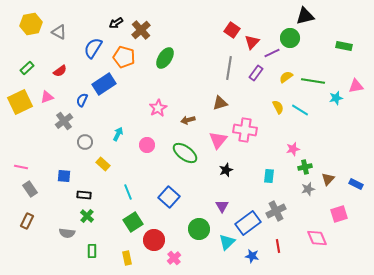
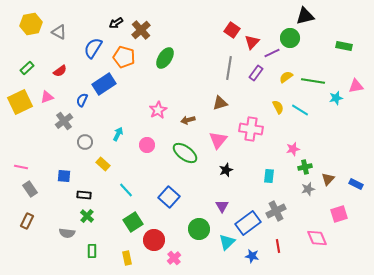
pink star at (158, 108): moved 2 px down
pink cross at (245, 130): moved 6 px right, 1 px up
cyan line at (128, 192): moved 2 px left, 2 px up; rotated 21 degrees counterclockwise
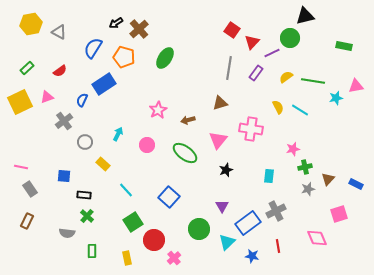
brown cross at (141, 30): moved 2 px left, 1 px up
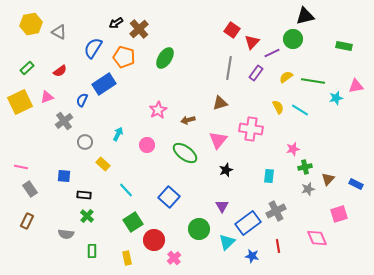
green circle at (290, 38): moved 3 px right, 1 px down
gray semicircle at (67, 233): moved 1 px left, 1 px down
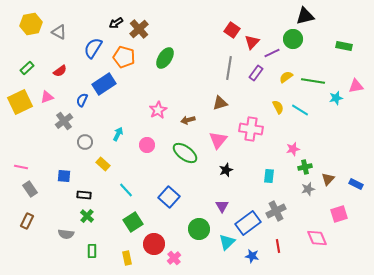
red circle at (154, 240): moved 4 px down
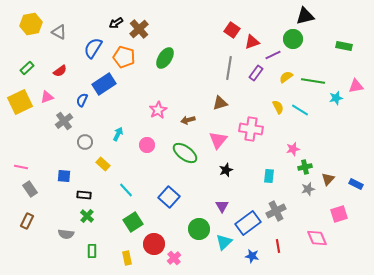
red triangle at (252, 42): rotated 28 degrees clockwise
purple line at (272, 53): moved 1 px right, 2 px down
cyan triangle at (227, 242): moved 3 px left
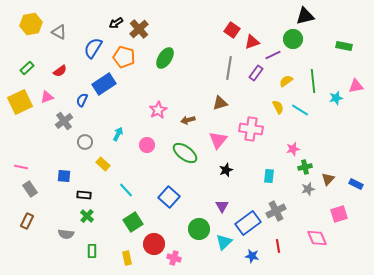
yellow semicircle at (286, 77): moved 4 px down
green line at (313, 81): rotated 75 degrees clockwise
pink cross at (174, 258): rotated 32 degrees counterclockwise
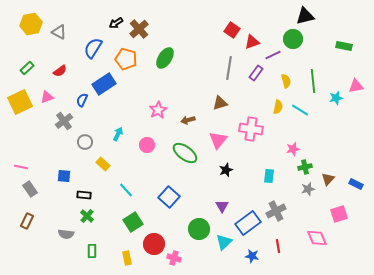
orange pentagon at (124, 57): moved 2 px right, 2 px down
yellow semicircle at (286, 81): rotated 112 degrees clockwise
yellow semicircle at (278, 107): rotated 40 degrees clockwise
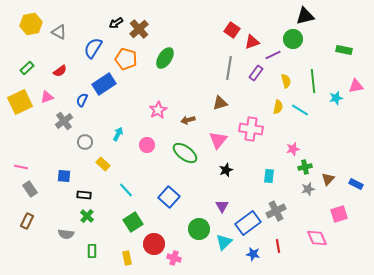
green rectangle at (344, 46): moved 4 px down
blue star at (252, 256): moved 1 px right, 2 px up
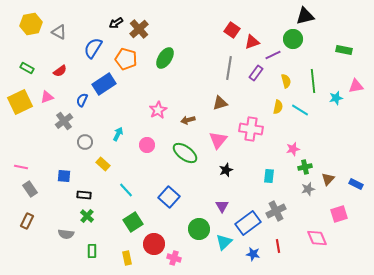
green rectangle at (27, 68): rotated 72 degrees clockwise
